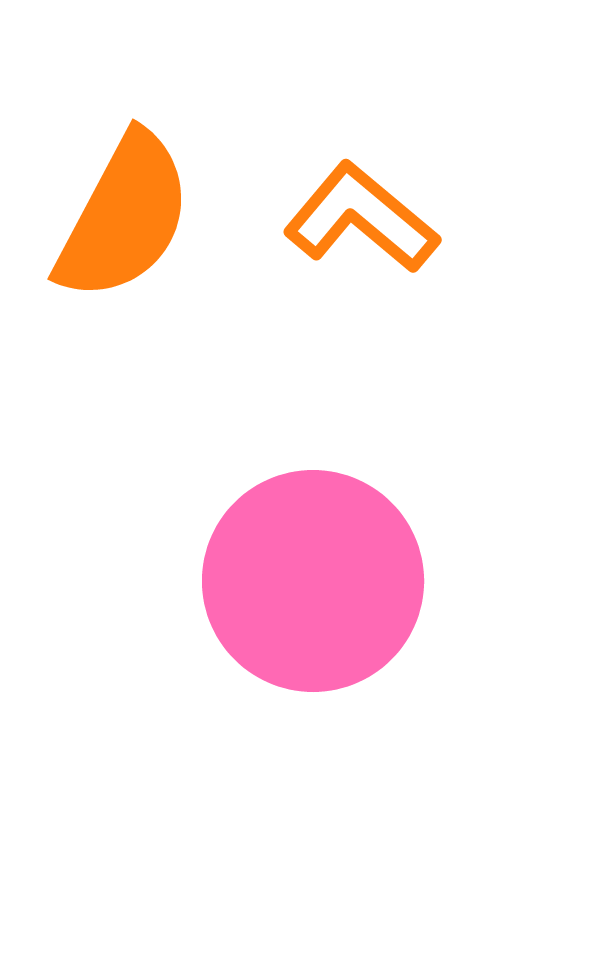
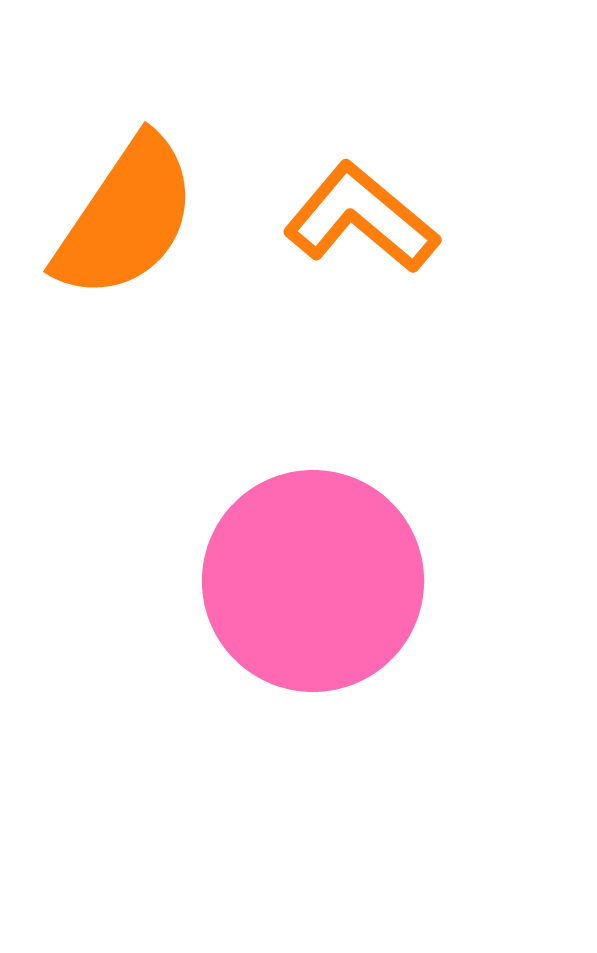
orange semicircle: moved 2 px right, 1 px down; rotated 6 degrees clockwise
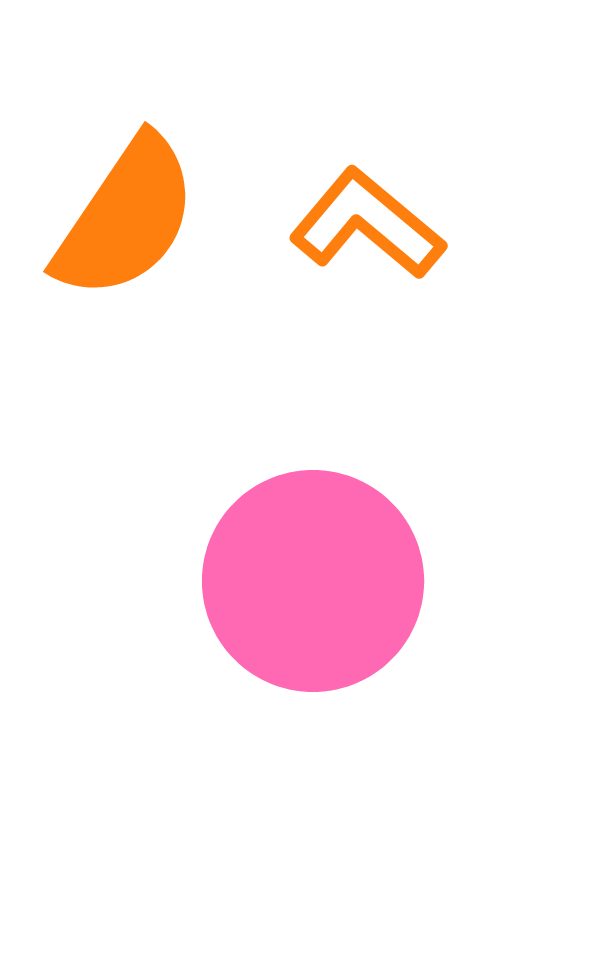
orange L-shape: moved 6 px right, 6 px down
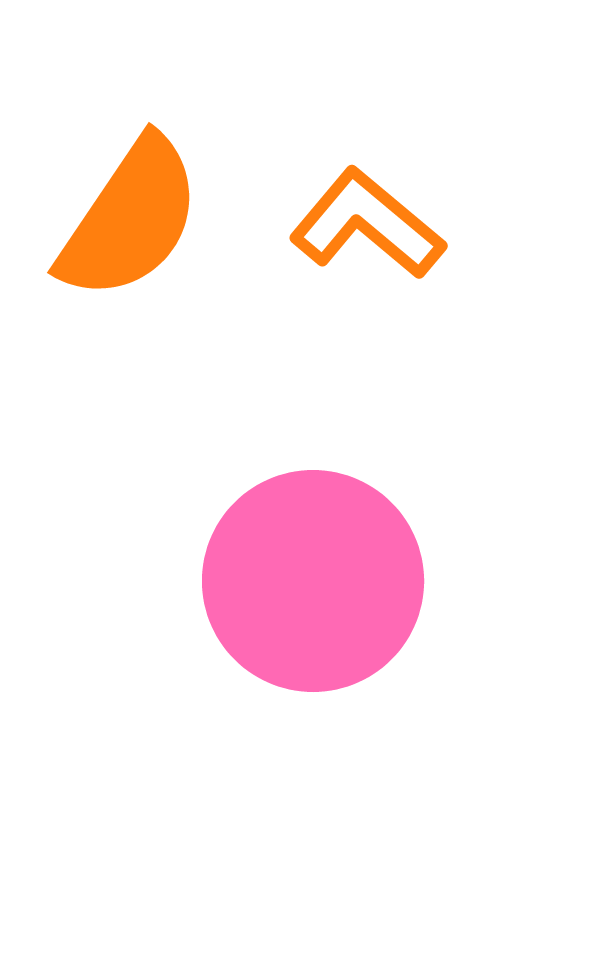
orange semicircle: moved 4 px right, 1 px down
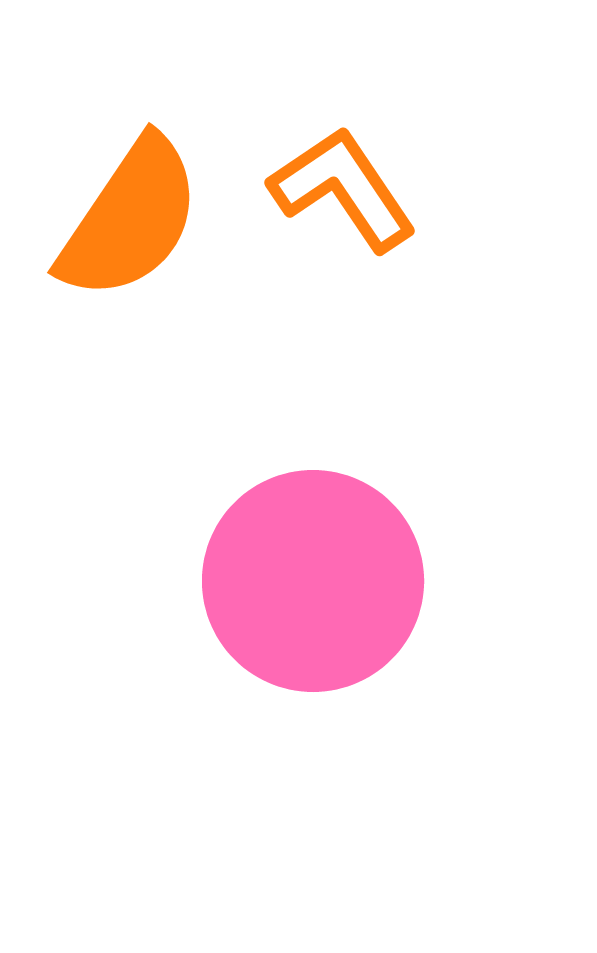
orange L-shape: moved 24 px left, 35 px up; rotated 16 degrees clockwise
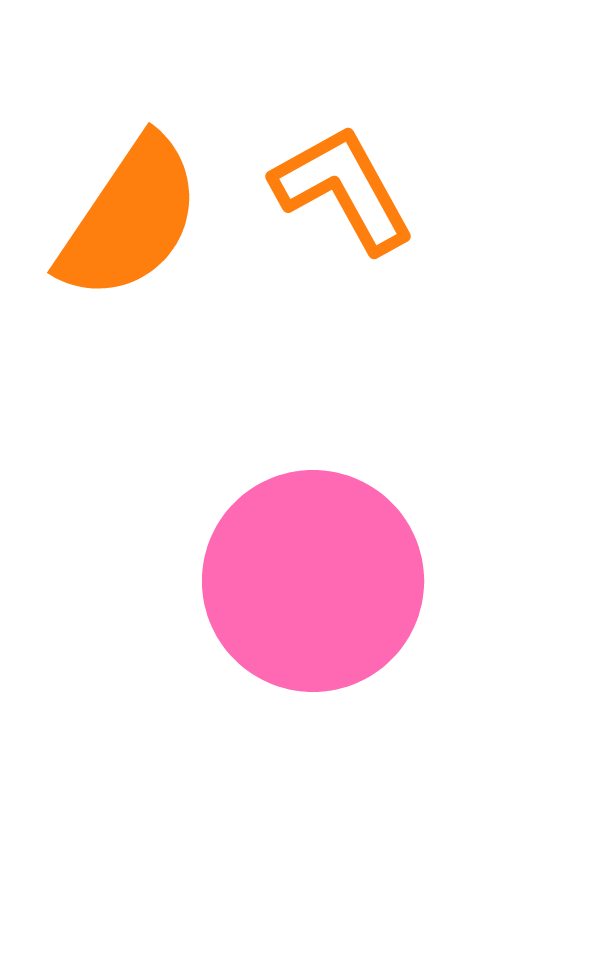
orange L-shape: rotated 5 degrees clockwise
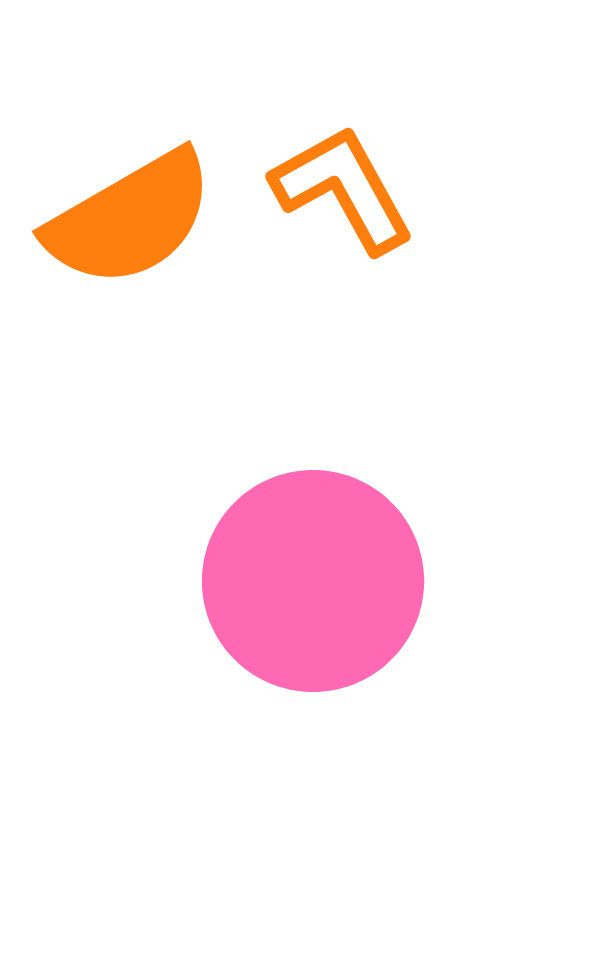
orange semicircle: rotated 26 degrees clockwise
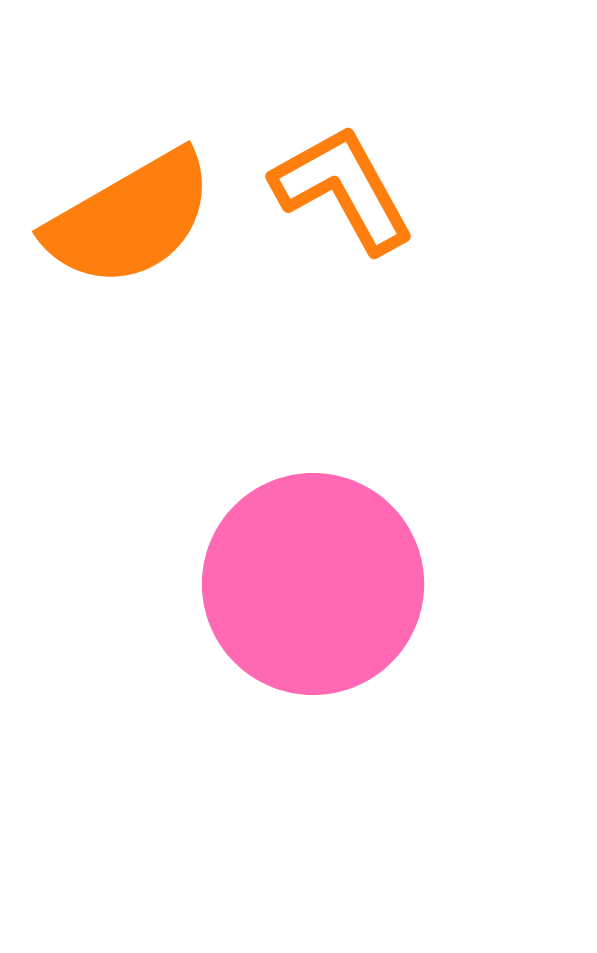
pink circle: moved 3 px down
